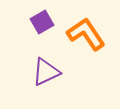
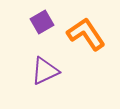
purple triangle: moved 1 px left, 1 px up
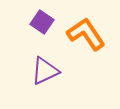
purple square: rotated 25 degrees counterclockwise
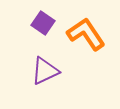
purple square: moved 1 px right, 1 px down
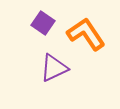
purple triangle: moved 9 px right, 3 px up
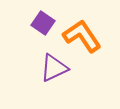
orange L-shape: moved 4 px left, 2 px down
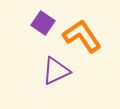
purple triangle: moved 2 px right, 3 px down
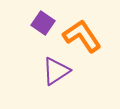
purple triangle: rotated 8 degrees counterclockwise
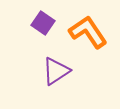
orange L-shape: moved 6 px right, 4 px up
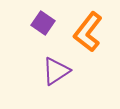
orange L-shape: rotated 108 degrees counterclockwise
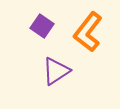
purple square: moved 1 px left, 3 px down
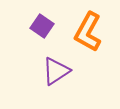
orange L-shape: rotated 9 degrees counterclockwise
